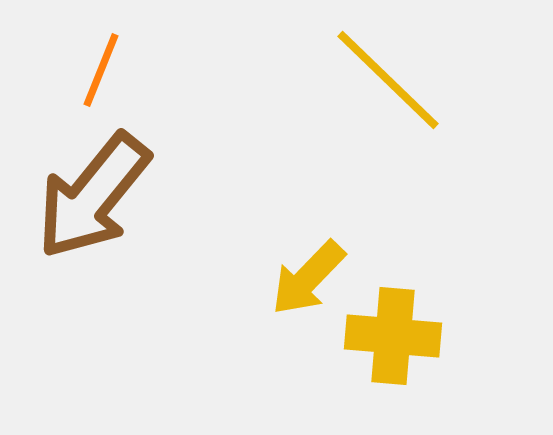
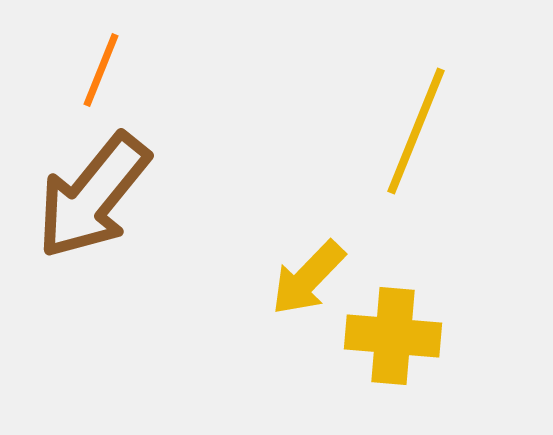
yellow line: moved 28 px right, 51 px down; rotated 68 degrees clockwise
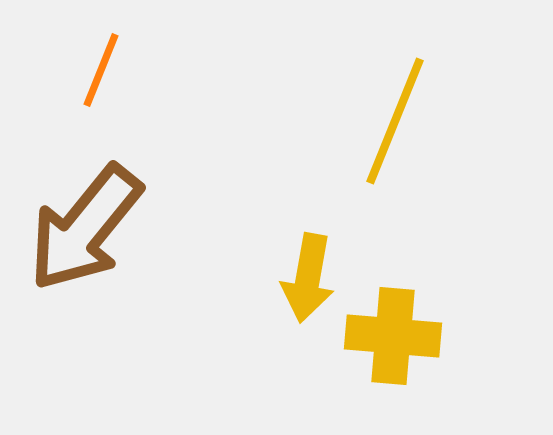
yellow line: moved 21 px left, 10 px up
brown arrow: moved 8 px left, 32 px down
yellow arrow: rotated 34 degrees counterclockwise
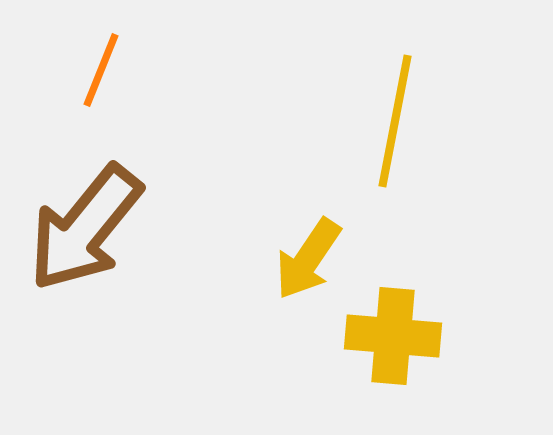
yellow line: rotated 11 degrees counterclockwise
yellow arrow: moved 19 px up; rotated 24 degrees clockwise
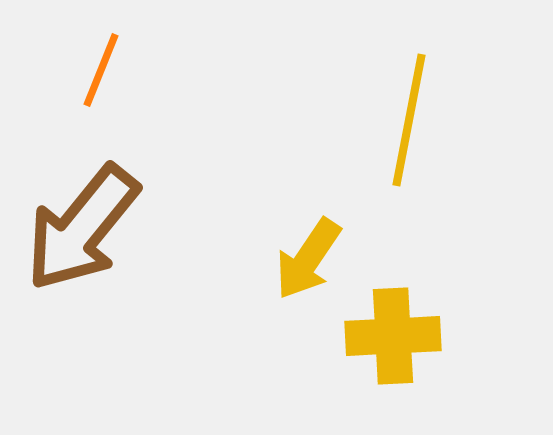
yellow line: moved 14 px right, 1 px up
brown arrow: moved 3 px left
yellow cross: rotated 8 degrees counterclockwise
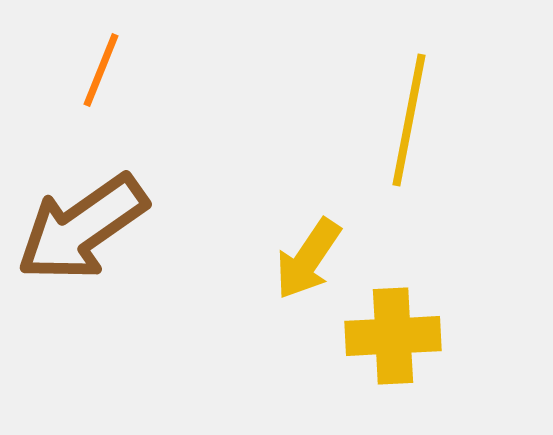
brown arrow: rotated 16 degrees clockwise
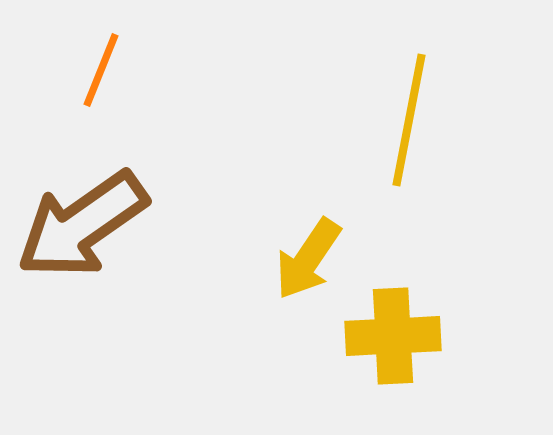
brown arrow: moved 3 px up
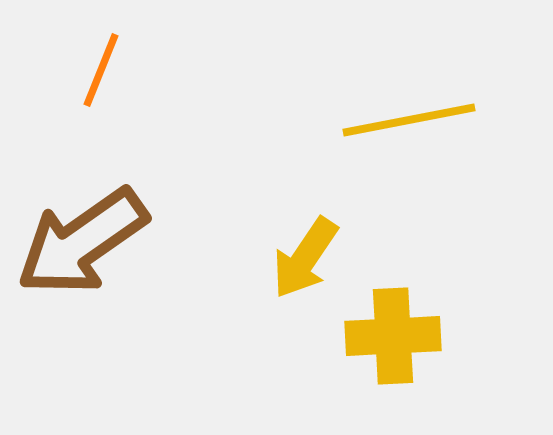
yellow line: rotated 68 degrees clockwise
brown arrow: moved 17 px down
yellow arrow: moved 3 px left, 1 px up
